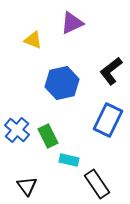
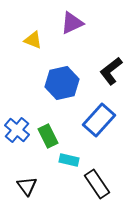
blue rectangle: moved 9 px left; rotated 16 degrees clockwise
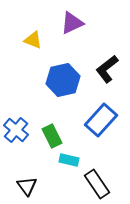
black L-shape: moved 4 px left, 2 px up
blue hexagon: moved 1 px right, 3 px up
blue rectangle: moved 2 px right
blue cross: moved 1 px left
green rectangle: moved 4 px right
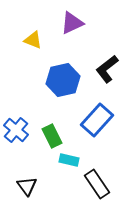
blue rectangle: moved 4 px left
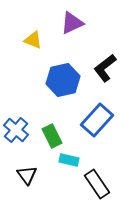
black L-shape: moved 2 px left, 1 px up
black triangle: moved 11 px up
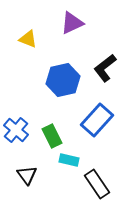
yellow triangle: moved 5 px left, 1 px up
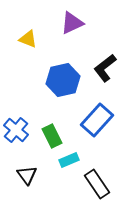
cyan rectangle: rotated 36 degrees counterclockwise
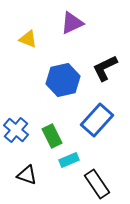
black L-shape: rotated 12 degrees clockwise
black triangle: rotated 35 degrees counterclockwise
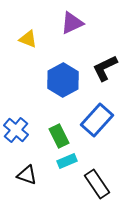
blue hexagon: rotated 16 degrees counterclockwise
green rectangle: moved 7 px right
cyan rectangle: moved 2 px left, 1 px down
